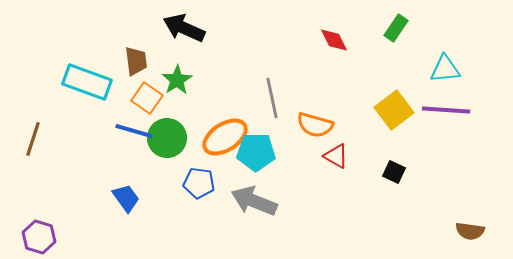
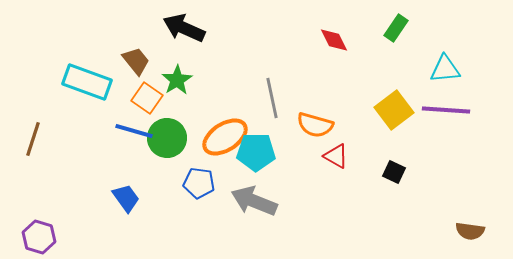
brown trapezoid: rotated 32 degrees counterclockwise
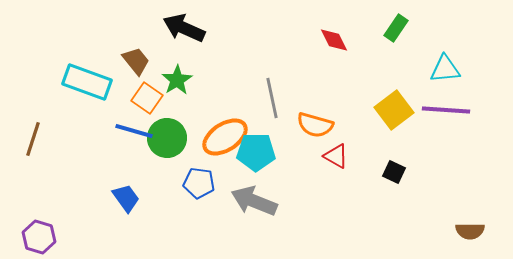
brown semicircle: rotated 8 degrees counterclockwise
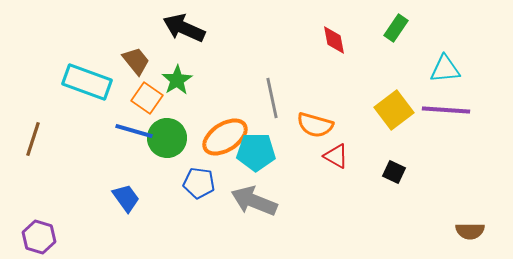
red diamond: rotated 16 degrees clockwise
